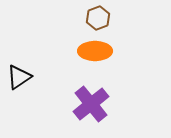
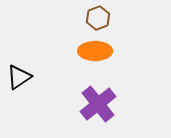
purple cross: moved 7 px right
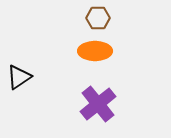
brown hexagon: rotated 20 degrees clockwise
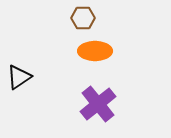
brown hexagon: moved 15 px left
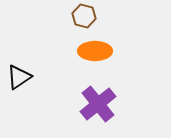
brown hexagon: moved 1 px right, 2 px up; rotated 15 degrees clockwise
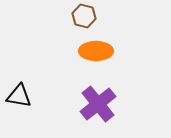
orange ellipse: moved 1 px right
black triangle: moved 19 px down; rotated 44 degrees clockwise
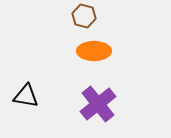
orange ellipse: moved 2 px left
black triangle: moved 7 px right
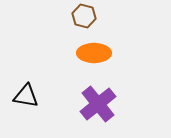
orange ellipse: moved 2 px down
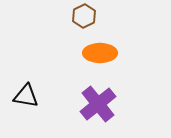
brown hexagon: rotated 20 degrees clockwise
orange ellipse: moved 6 px right
